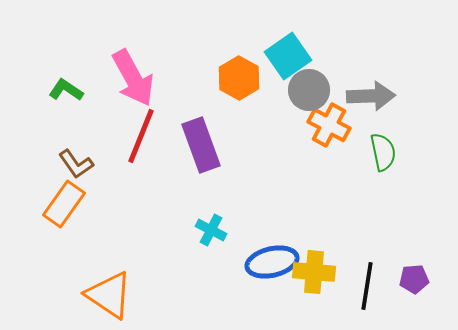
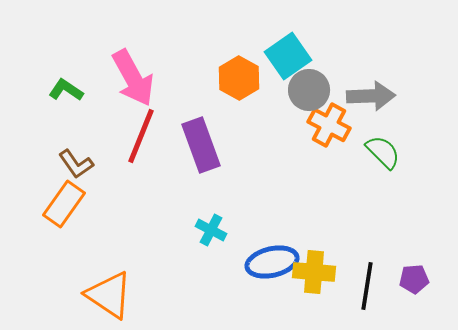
green semicircle: rotated 33 degrees counterclockwise
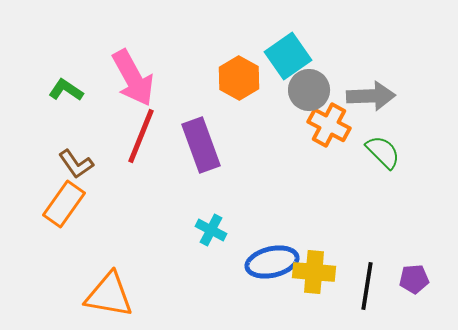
orange triangle: rotated 24 degrees counterclockwise
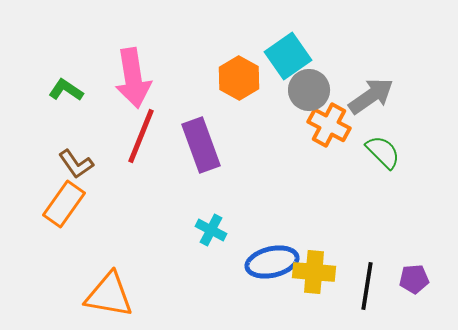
pink arrow: rotated 20 degrees clockwise
gray arrow: rotated 33 degrees counterclockwise
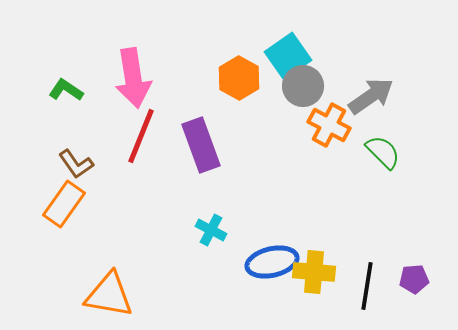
gray circle: moved 6 px left, 4 px up
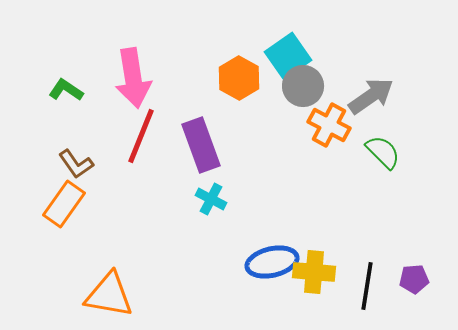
cyan cross: moved 31 px up
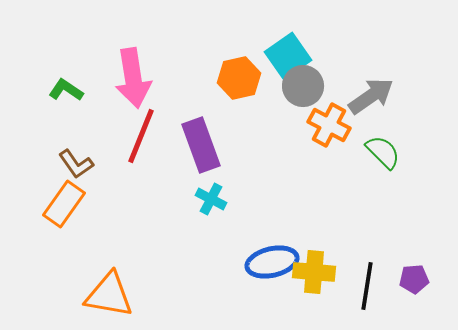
orange hexagon: rotated 18 degrees clockwise
